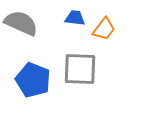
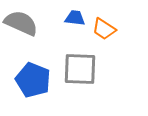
orange trapezoid: rotated 85 degrees clockwise
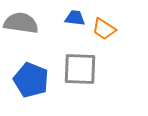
gray semicircle: rotated 16 degrees counterclockwise
blue pentagon: moved 2 px left
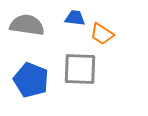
gray semicircle: moved 6 px right, 2 px down
orange trapezoid: moved 2 px left, 5 px down
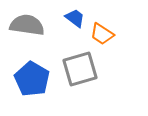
blue trapezoid: rotated 30 degrees clockwise
gray square: rotated 18 degrees counterclockwise
blue pentagon: moved 1 px right, 1 px up; rotated 8 degrees clockwise
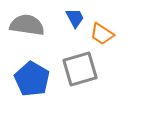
blue trapezoid: rotated 25 degrees clockwise
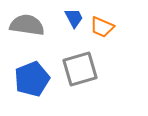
blue trapezoid: moved 1 px left
orange trapezoid: moved 7 px up; rotated 10 degrees counterclockwise
blue pentagon: rotated 20 degrees clockwise
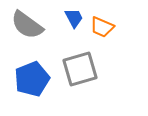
gray semicircle: rotated 152 degrees counterclockwise
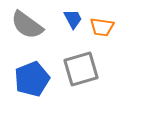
blue trapezoid: moved 1 px left, 1 px down
orange trapezoid: rotated 15 degrees counterclockwise
gray square: moved 1 px right
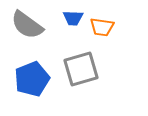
blue trapezoid: moved 1 px up; rotated 120 degrees clockwise
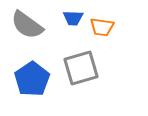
gray square: moved 1 px up
blue pentagon: rotated 12 degrees counterclockwise
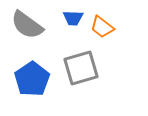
orange trapezoid: rotated 30 degrees clockwise
